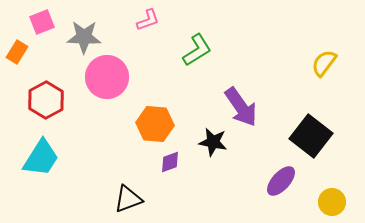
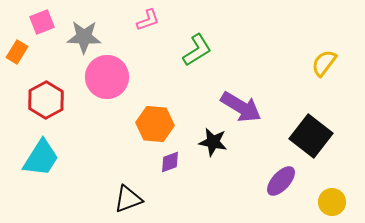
purple arrow: rotated 24 degrees counterclockwise
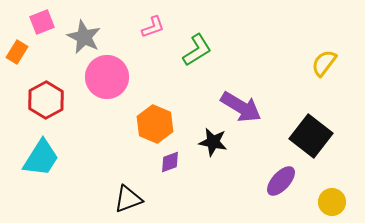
pink L-shape: moved 5 px right, 7 px down
gray star: rotated 24 degrees clockwise
orange hexagon: rotated 18 degrees clockwise
